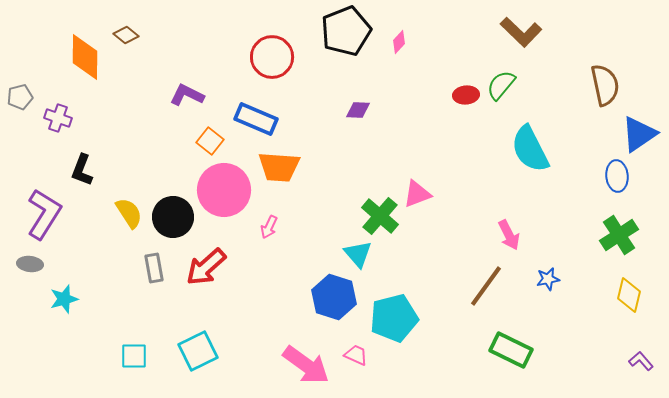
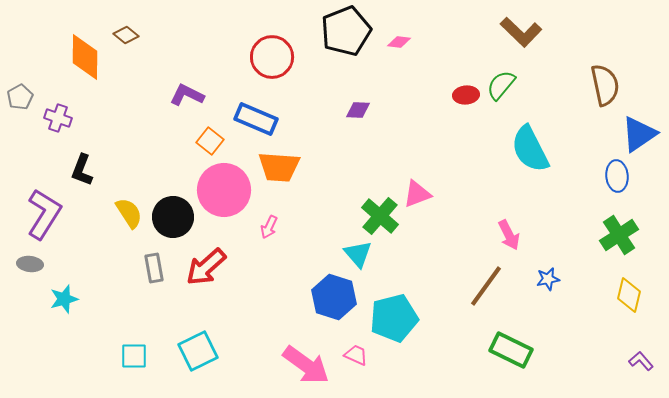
pink diamond at (399, 42): rotated 55 degrees clockwise
gray pentagon at (20, 97): rotated 15 degrees counterclockwise
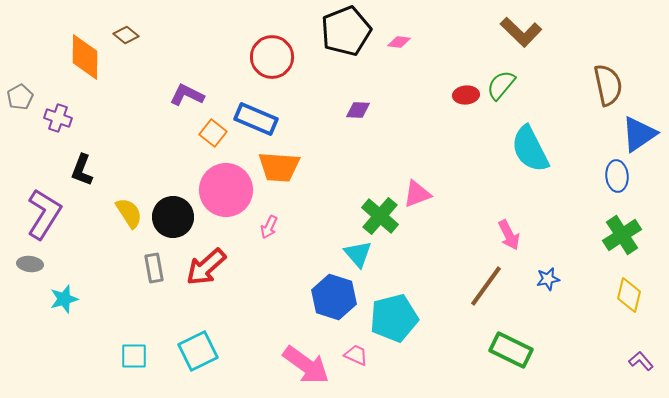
brown semicircle at (605, 85): moved 3 px right
orange square at (210, 141): moved 3 px right, 8 px up
pink circle at (224, 190): moved 2 px right
green cross at (619, 235): moved 3 px right
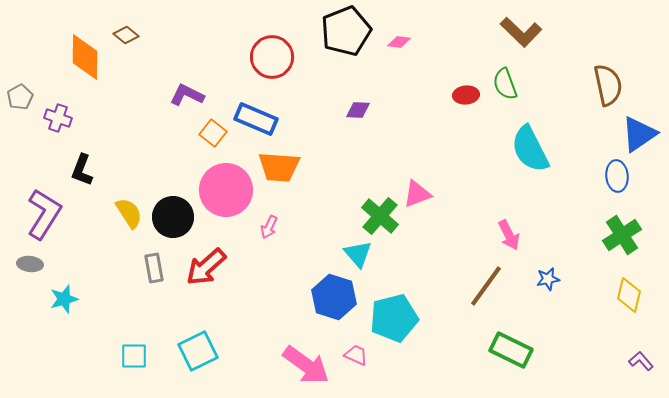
green semicircle at (501, 85): moved 4 px right, 1 px up; rotated 60 degrees counterclockwise
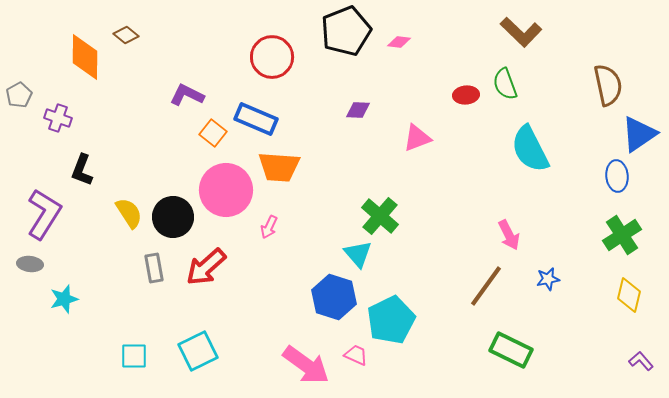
gray pentagon at (20, 97): moved 1 px left, 2 px up
pink triangle at (417, 194): moved 56 px up
cyan pentagon at (394, 318): moved 3 px left, 2 px down; rotated 12 degrees counterclockwise
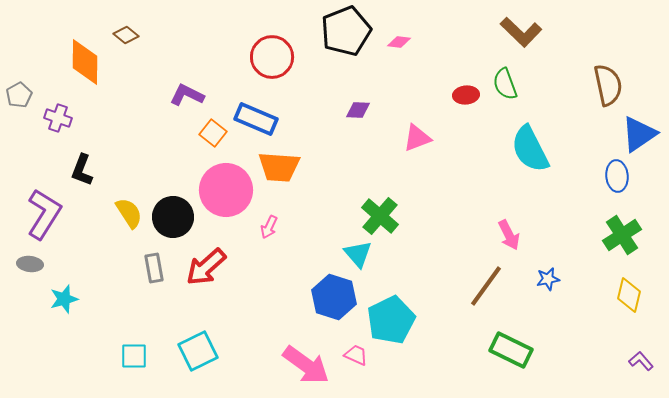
orange diamond at (85, 57): moved 5 px down
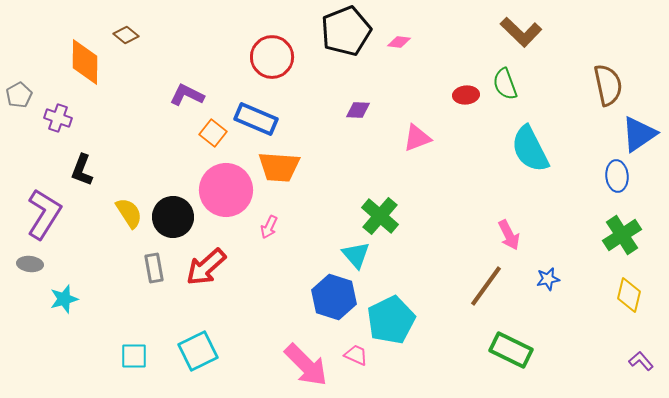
cyan triangle at (358, 254): moved 2 px left, 1 px down
pink arrow at (306, 365): rotated 9 degrees clockwise
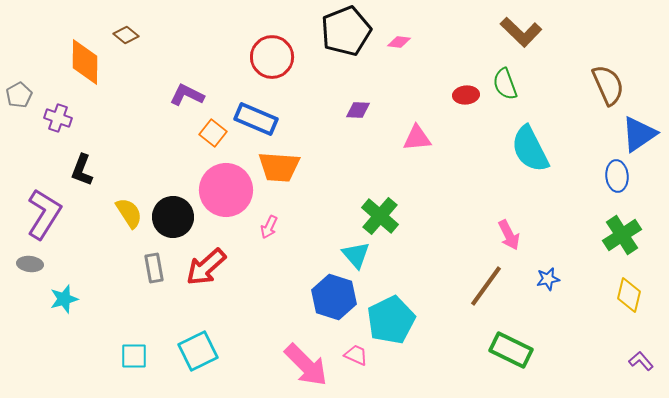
brown semicircle at (608, 85): rotated 12 degrees counterclockwise
pink triangle at (417, 138): rotated 16 degrees clockwise
